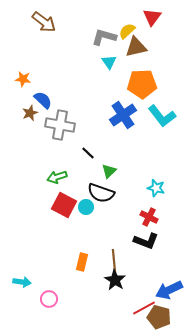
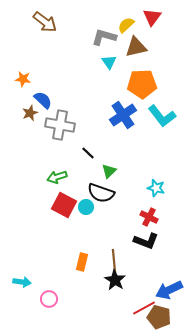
brown arrow: moved 1 px right
yellow semicircle: moved 1 px left, 6 px up
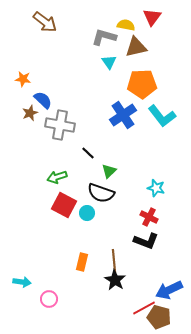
yellow semicircle: rotated 54 degrees clockwise
cyan circle: moved 1 px right, 6 px down
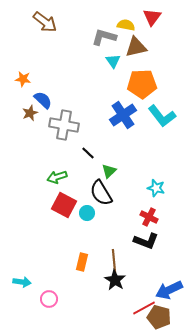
cyan triangle: moved 4 px right, 1 px up
gray cross: moved 4 px right
black semicircle: rotated 40 degrees clockwise
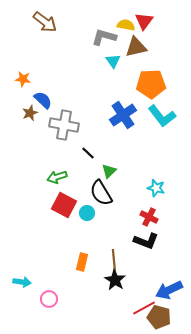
red triangle: moved 8 px left, 4 px down
orange pentagon: moved 9 px right
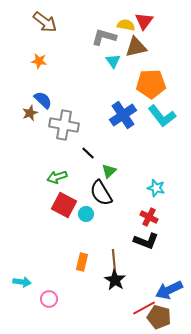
orange star: moved 16 px right, 18 px up
cyan circle: moved 1 px left, 1 px down
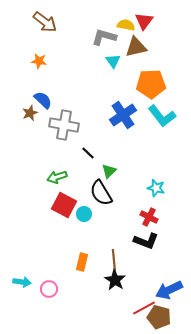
cyan circle: moved 2 px left
pink circle: moved 10 px up
